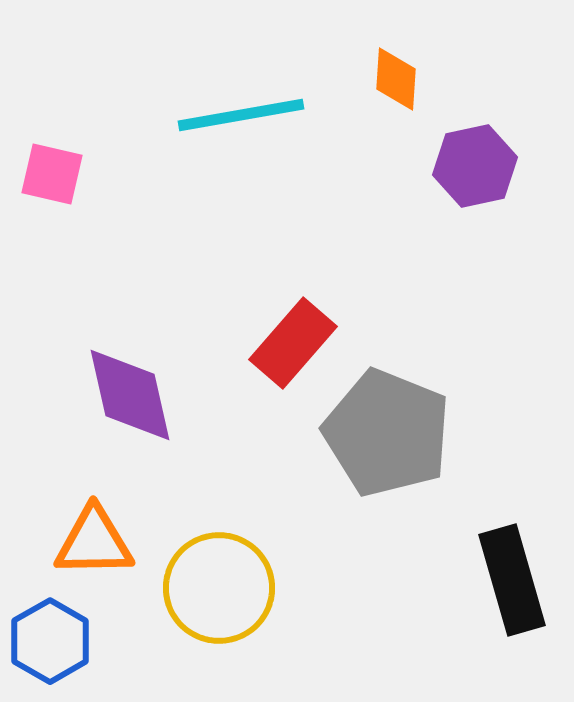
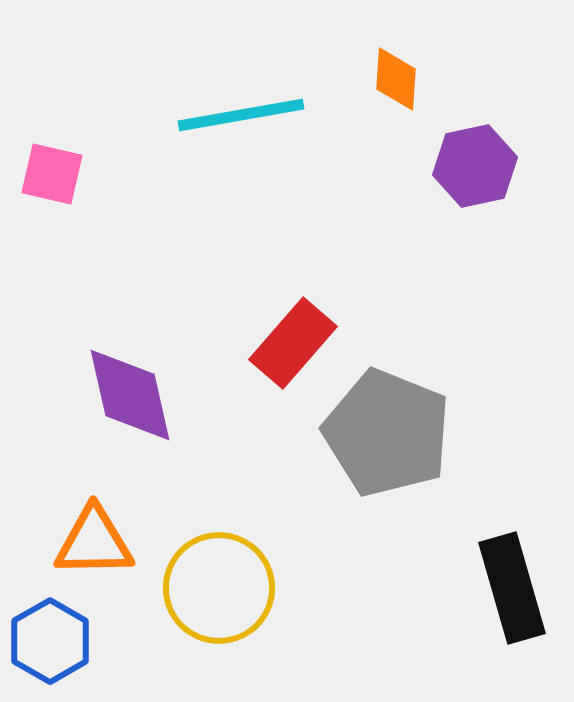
black rectangle: moved 8 px down
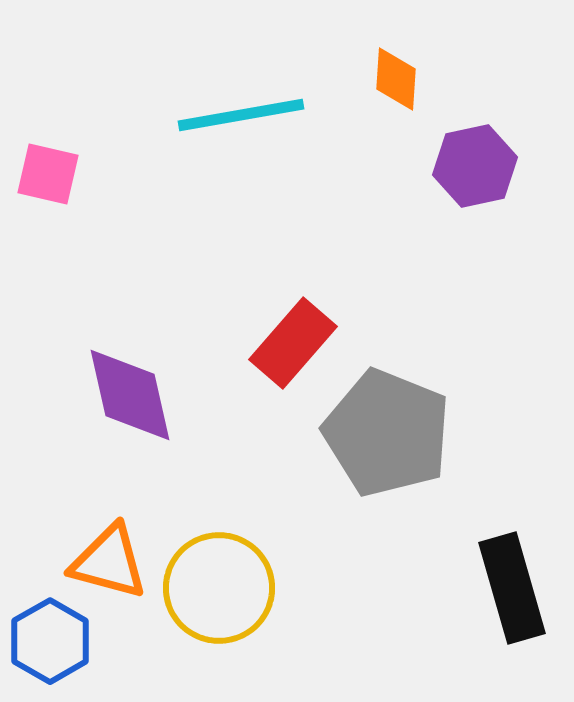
pink square: moved 4 px left
orange triangle: moved 15 px right, 20 px down; rotated 16 degrees clockwise
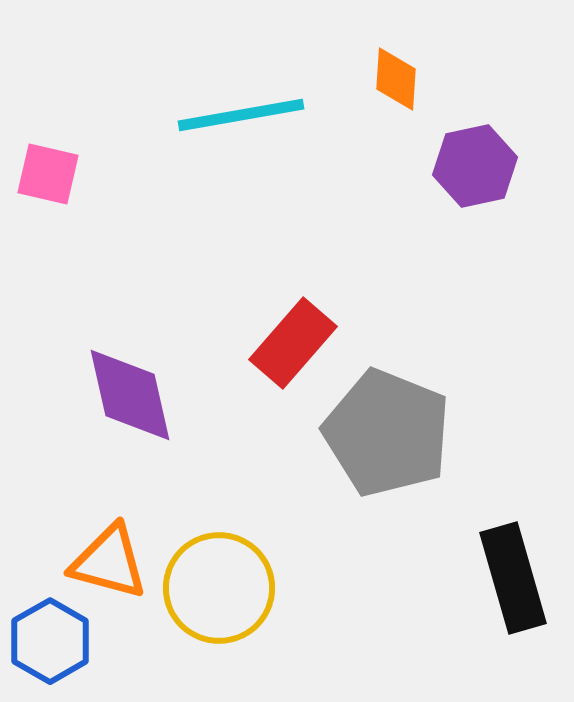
black rectangle: moved 1 px right, 10 px up
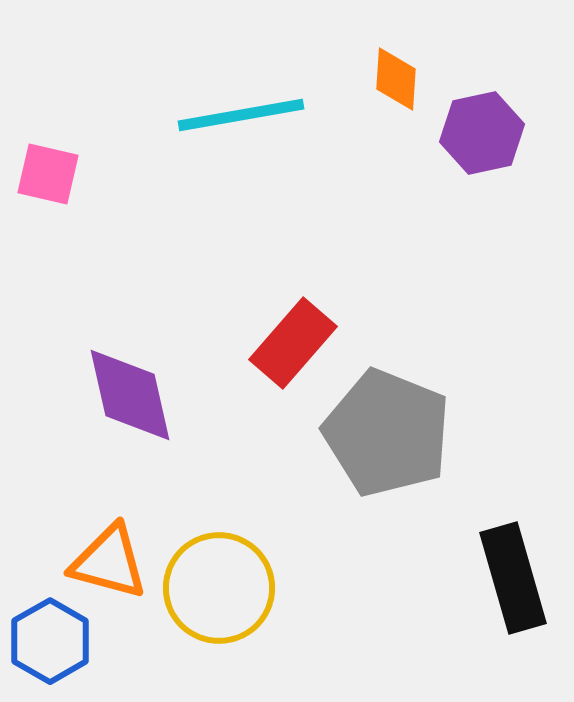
purple hexagon: moved 7 px right, 33 px up
